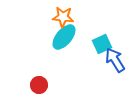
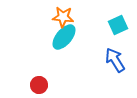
cyan square: moved 16 px right, 19 px up
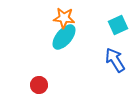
orange star: moved 1 px right, 1 px down
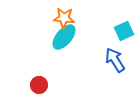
cyan square: moved 6 px right, 6 px down
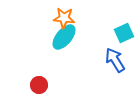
cyan square: moved 2 px down
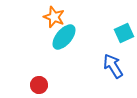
orange star: moved 10 px left, 1 px up; rotated 15 degrees clockwise
blue arrow: moved 2 px left, 6 px down
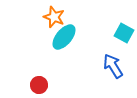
cyan square: rotated 36 degrees counterclockwise
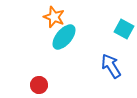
cyan square: moved 4 px up
blue arrow: moved 2 px left
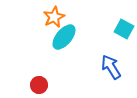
orange star: rotated 25 degrees clockwise
blue arrow: moved 1 px down
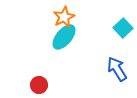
orange star: moved 10 px right
cyan square: moved 1 px left, 1 px up; rotated 18 degrees clockwise
blue arrow: moved 6 px right, 2 px down
